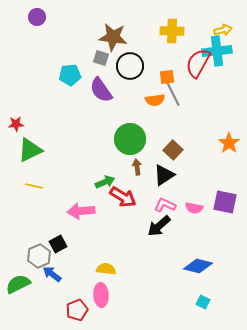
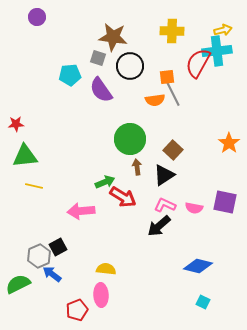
gray square: moved 3 px left
green triangle: moved 5 px left, 6 px down; rotated 20 degrees clockwise
black square: moved 3 px down
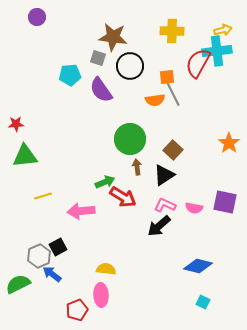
yellow line: moved 9 px right, 10 px down; rotated 30 degrees counterclockwise
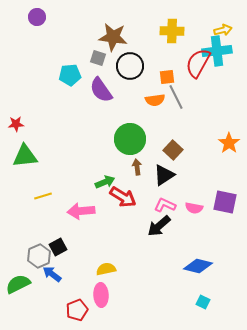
gray line: moved 3 px right, 3 px down
yellow semicircle: rotated 18 degrees counterclockwise
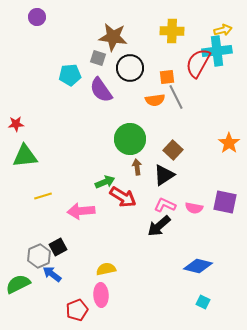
black circle: moved 2 px down
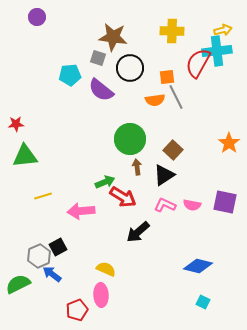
purple semicircle: rotated 16 degrees counterclockwise
pink semicircle: moved 2 px left, 3 px up
black arrow: moved 21 px left, 6 px down
yellow semicircle: rotated 36 degrees clockwise
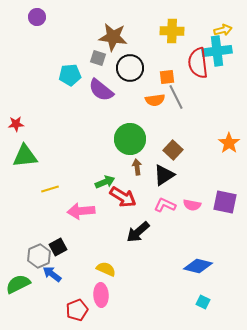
red semicircle: rotated 36 degrees counterclockwise
yellow line: moved 7 px right, 7 px up
